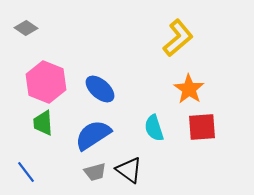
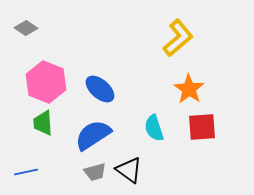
blue line: rotated 65 degrees counterclockwise
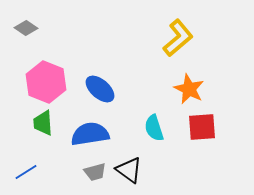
orange star: rotated 8 degrees counterclockwise
blue semicircle: moved 3 px left, 1 px up; rotated 24 degrees clockwise
blue line: rotated 20 degrees counterclockwise
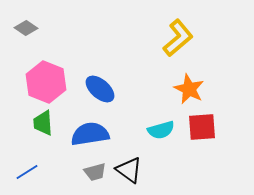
cyan semicircle: moved 7 px right, 2 px down; rotated 88 degrees counterclockwise
blue line: moved 1 px right
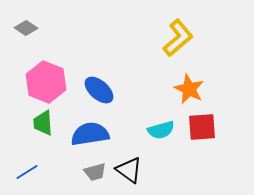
blue ellipse: moved 1 px left, 1 px down
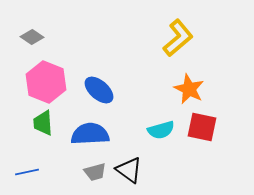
gray diamond: moved 6 px right, 9 px down
red square: rotated 16 degrees clockwise
blue semicircle: rotated 6 degrees clockwise
blue line: rotated 20 degrees clockwise
